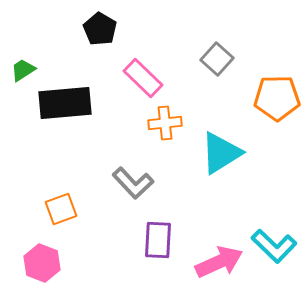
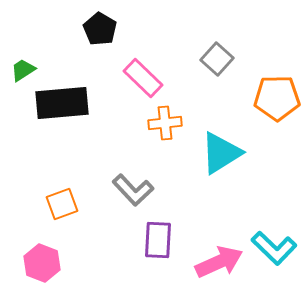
black rectangle: moved 3 px left
gray L-shape: moved 7 px down
orange square: moved 1 px right, 5 px up
cyan L-shape: moved 2 px down
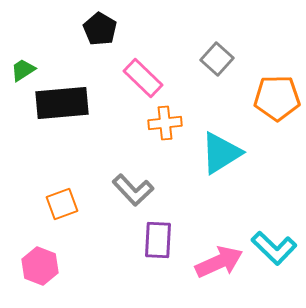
pink hexagon: moved 2 px left, 3 px down
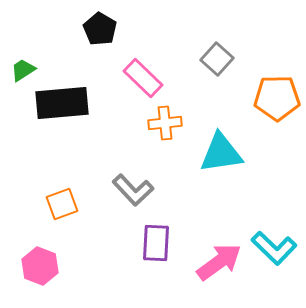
cyan triangle: rotated 24 degrees clockwise
purple rectangle: moved 2 px left, 3 px down
pink arrow: rotated 12 degrees counterclockwise
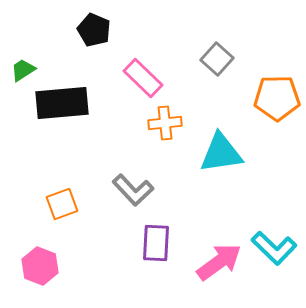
black pentagon: moved 6 px left, 1 px down; rotated 8 degrees counterclockwise
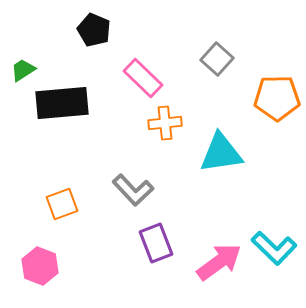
purple rectangle: rotated 24 degrees counterclockwise
